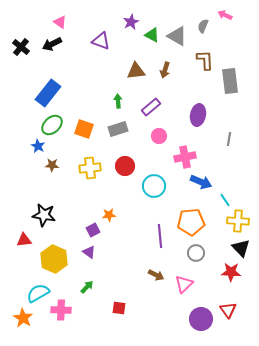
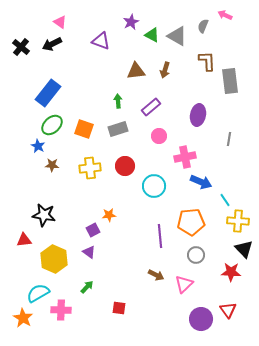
brown L-shape at (205, 60): moved 2 px right, 1 px down
black triangle at (241, 248): moved 3 px right, 1 px down
gray circle at (196, 253): moved 2 px down
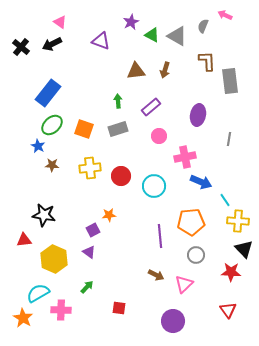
red circle at (125, 166): moved 4 px left, 10 px down
purple circle at (201, 319): moved 28 px left, 2 px down
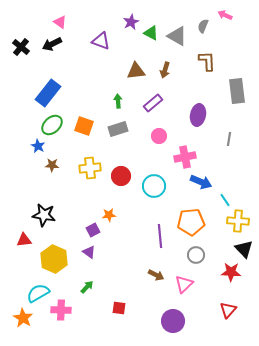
green triangle at (152, 35): moved 1 px left, 2 px up
gray rectangle at (230, 81): moved 7 px right, 10 px down
purple rectangle at (151, 107): moved 2 px right, 4 px up
orange square at (84, 129): moved 3 px up
red triangle at (228, 310): rotated 18 degrees clockwise
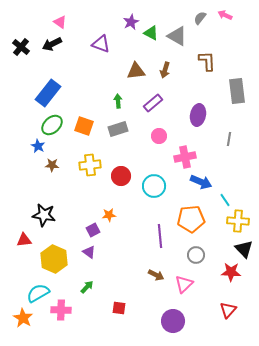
gray semicircle at (203, 26): moved 3 px left, 8 px up; rotated 16 degrees clockwise
purple triangle at (101, 41): moved 3 px down
yellow cross at (90, 168): moved 3 px up
orange pentagon at (191, 222): moved 3 px up
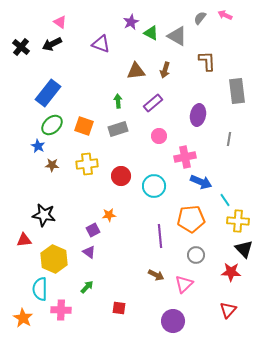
yellow cross at (90, 165): moved 3 px left, 1 px up
cyan semicircle at (38, 293): moved 2 px right, 4 px up; rotated 60 degrees counterclockwise
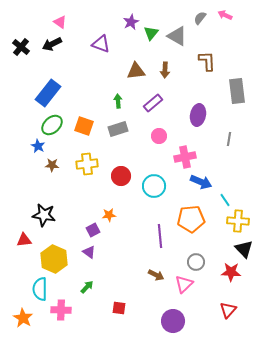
green triangle at (151, 33): rotated 42 degrees clockwise
brown arrow at (165, 70): rotated 14 degrees counterclockwise
gray circle at (196, 255): moved 7 px down
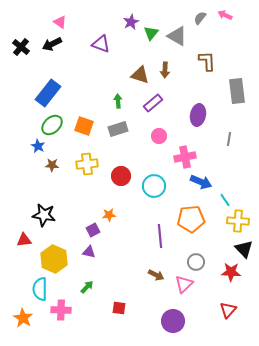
brown triangle at (136, 71): moved 4 px right, 4 px down; rotated 24 degrees clockwise
purple triangle at (89, 252): rotated 24 degrees counterclockwise
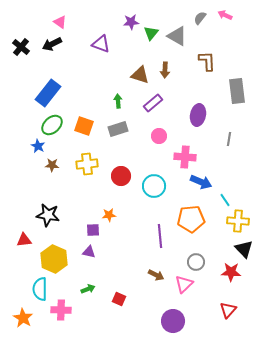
purple star at (131, 22): rotated 21 degrees clockwise
pink cross at (185, 157): rotated 15 degrees clockwise
black star at (44, 215): moved 4 px right
purple square at (93, 230): rotated 24 degrees clockwise
green arrow at (87, 287): moved 1 px right, 2 px down; rotated 24 degrees clockwise
red square at (119, 308): moved 9 px up; rotated 16 degrees clockwise
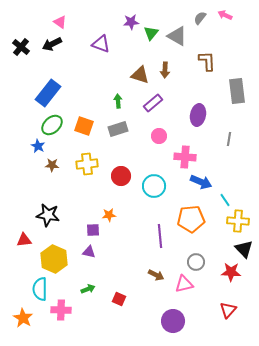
pink triangle at (184, 284): rotated 30 degrees clockwise
